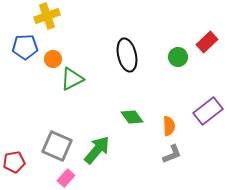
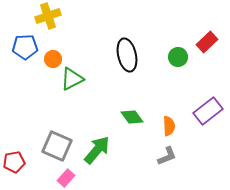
yellow cross: moved 1 px right
gray L-shape: moved 5 px left, 2 px down
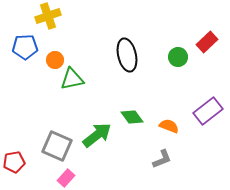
orange circle: moved 2 px right, 1 px down
green triangle: rotated 15 degrees clockwise
orange semicircle: rotated 66 degrees counterclockwise
green arrow: moved 15 px up; rotated 12 degrees clockwise
gray L-shape: moved 5 px left, 3 px down
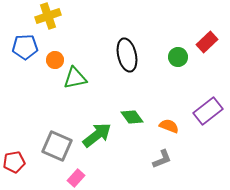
green triangle: moved 3 px right, 1 px up
pink rectangle: moved 10 px right
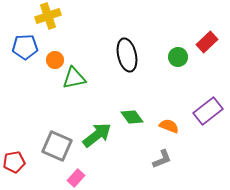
green triangle: moved 1 px left
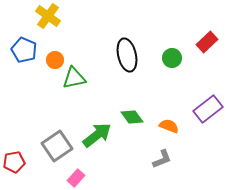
yellow cross: rotated 35 degrees counterclockwise
blue pentagon: moved 1 px left, 3 px down; rotated 25 degrees clockwise
green circle: moved 6 px left, 1 px down
purple rectangle: moved 2 px up
gray square: rotated 32 degrees clockwise
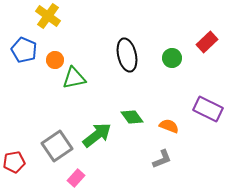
purple rectangle: rotated 64 degrees clockwise
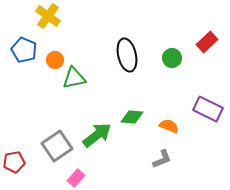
green diamond: rotated 50 degrees counterclockwise
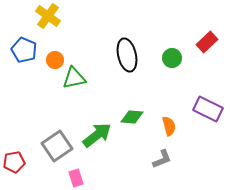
orange semicircle: rotated 54 degrees clockwise
pink rectangle: rotated 60 degrees counterclockwise
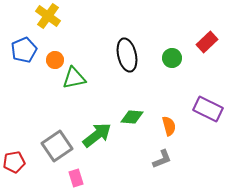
blue pentagon: rotated 25 degrees clockwise
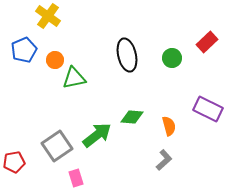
gray L-shape: moved 2 px right, 1 px down; rotated 20 degrees counterclockwise
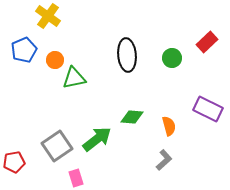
black ellipse: rotated 8 degrees clockwise
green arrow: moved 4 px down
